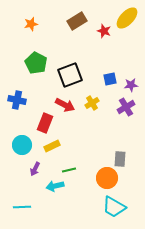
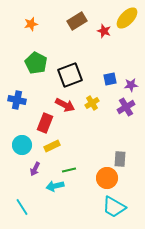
cyan line: rotated 60 degrees clockwise
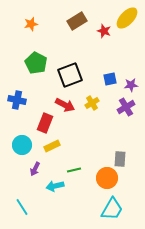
green line: moved 5 px right
cyan trapezoid: moved 2 px left, 2 px down; rotated 90 degrees counterclockwise
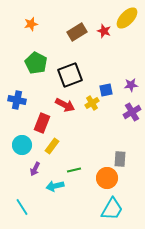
brown rectangle: moved 11 px down
blue square: moved 4 px left, 11 px down
purple cross: moved 6 px right, 5 px down
red rectangle: moved 3 px left
yellow rectangle: rotated 28 degrees counterclockwise
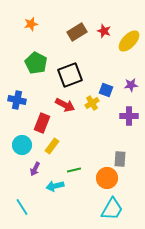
yellow ellipse: moved 2 px right, 23 px down
blue square: rotated 32 degrees clockwise
purple cross: moved 3 px left, 4 px down; rotated 30 degrees clockwise
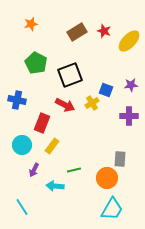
purple arrow: moved 1 px left, 1 px down
cyan arrow: rotated 18 degrees clockwise
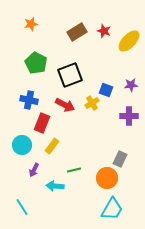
blue cross: moved 12 px right
gray rectangle: rotated 21 degrees clockwise
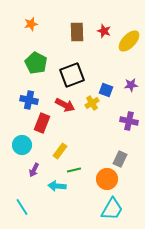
brown rectangle: rotated 60 degrees counterclockwise
black square: moved 2 px right
purple cross: moved 5 px down; rotated 12 degrees clockwise
yellow rectangle: moved 8 px right, 5 px down
orange circle: moved 1 px down
cyan arrow: moved 2 px right
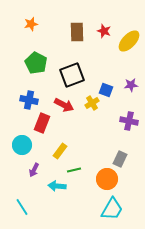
red arrow: moved 1 px left
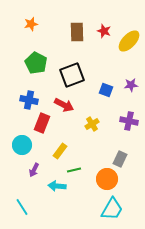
yellow cross: moved 21 px down
